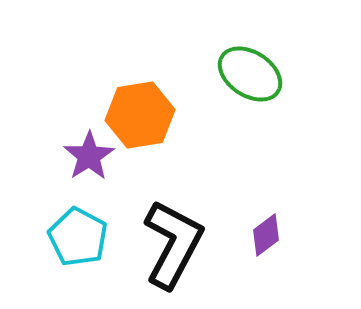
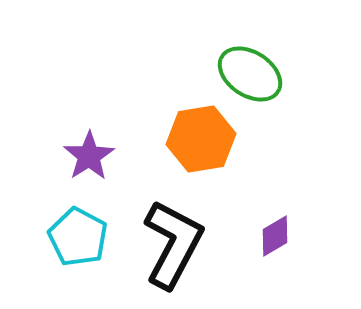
orange hexagon: moved 61 px right, 24 px down
purple diamond: moved 9 px right, 1 px down; rotated 6 degrees clockwise
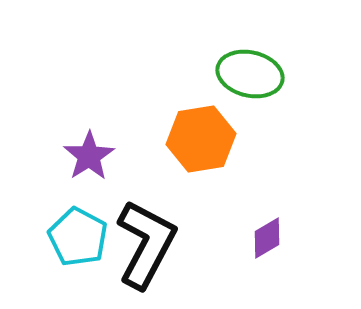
green ellipse: rotated 20 degrees counterclockwise
purple diamond: moved 8 px left, 2 px down
black L-shape: moved 27 px left
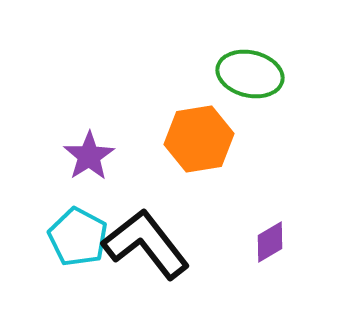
orange hexagon: moved 2 px left
purple diamond: moved 3 px right, 4 px down
black L-shape: rotated 66 degrees counterclockwise
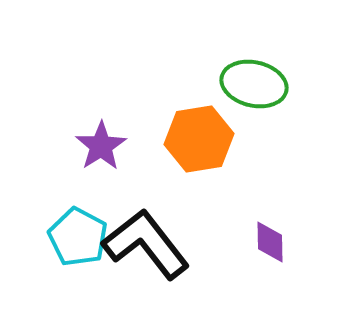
green ellipse: moved 4 px right, 10 px down
purple star: moved 12 px right, 10 px up
purple diamond: rotated 60 degrees counterclockwise
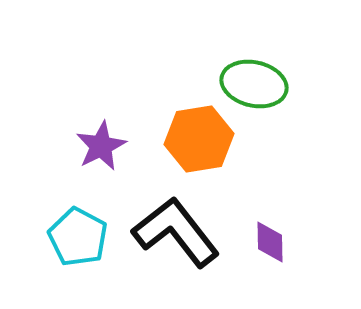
purple star: rotated 6 degrees clockwise
black L-shape: moved 30 px right, 12 px up
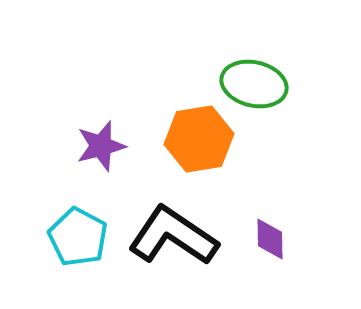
purple star: rotated 12 degrees clockwise
black L-shape: moved 3 px left, 4 px down; rotated 18 degrees counterclockwise
purple diamond: moved 3 px up
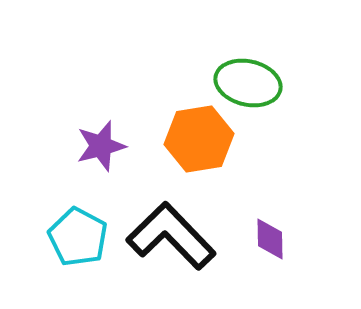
green ellipse: moved 6 px left, 1 px up
black L-shape: moved 2 px left; rotated 12 degrees clockwise
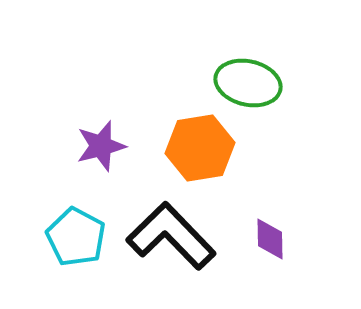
orange hexagon: moved 1 px right, 9 px down
cyan pentagon: moved 2 px left
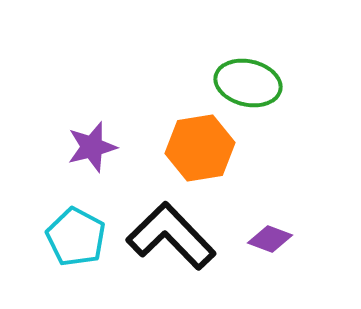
purple star: moved 9 px left, 1 px down
purple diamond: rotated 69 degrees counterclockwise
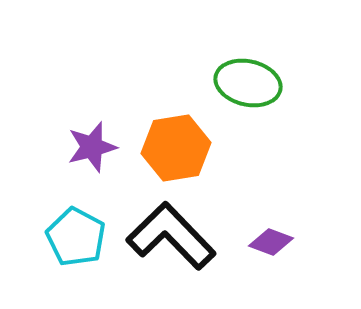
orange hexagon: moved 24 px left
purple diamond: moved 1 px right, 3 px down
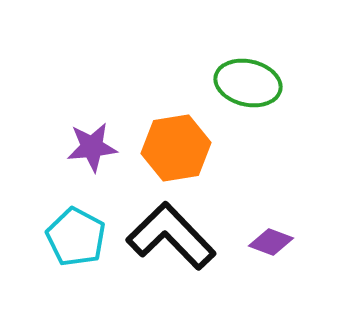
purple star: rotated 9 degrees clockwise
